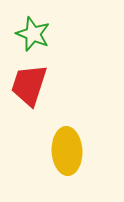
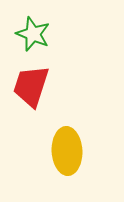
red trapezoid: moved 2 px right, 1 px down
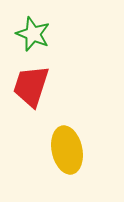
yellow ellipse: moved 1 px up; rotated 9 degrees counterclockwise
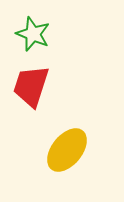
yellow ellipse: rotated 51 degrees clockwise
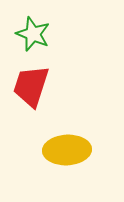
yellow ellipse: rotated 48 degrees clockwise
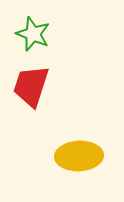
yellow ellipse: moved 12 px right, 6 px down
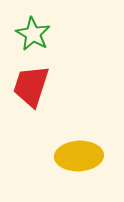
green star: rotated 8 degrees clockwise
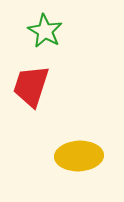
green star: moved 12 px right, 3 px up
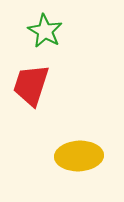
red trapezoid: moved 1 px up
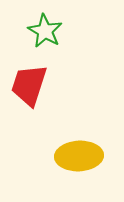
red trapezoid: moved 2 px left
